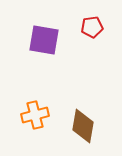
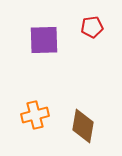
purple square: rotated 12 degrees counterclockwise
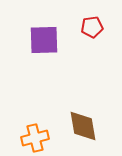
orange cross: moved 23 px down
brown diamond: rotated 20 degrees counterclockwise
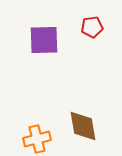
orange cross: moved 2 px right, 1 px down
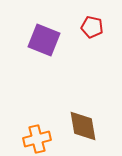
red pentagon: rotated 20 degrees clockwise
purple square: rotated 24 degrees clockwise
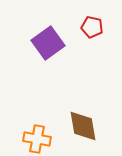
purple square: moved 4 px right, 3 px down; rotated 32 degrees clockwise
orange cross: rotated 24 degrees clockwise
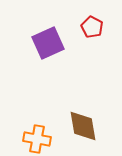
red pentagon: rotated 15 degrees clockwise
purple square: rotated 12 degrees clockwise
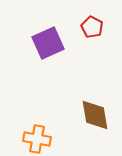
brown diamond: moved 12 px right, 11 px up
